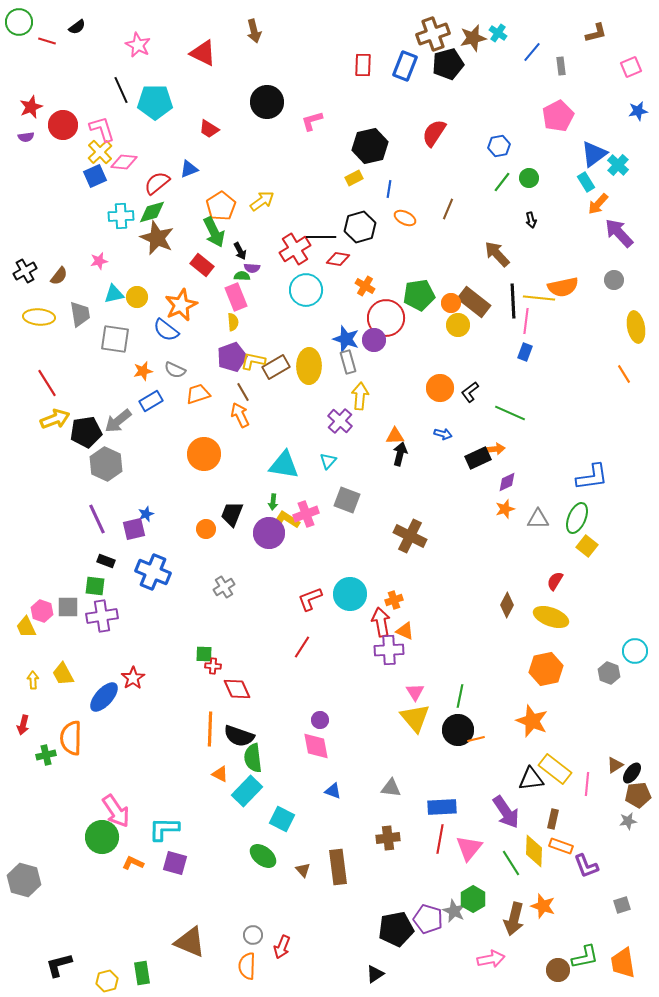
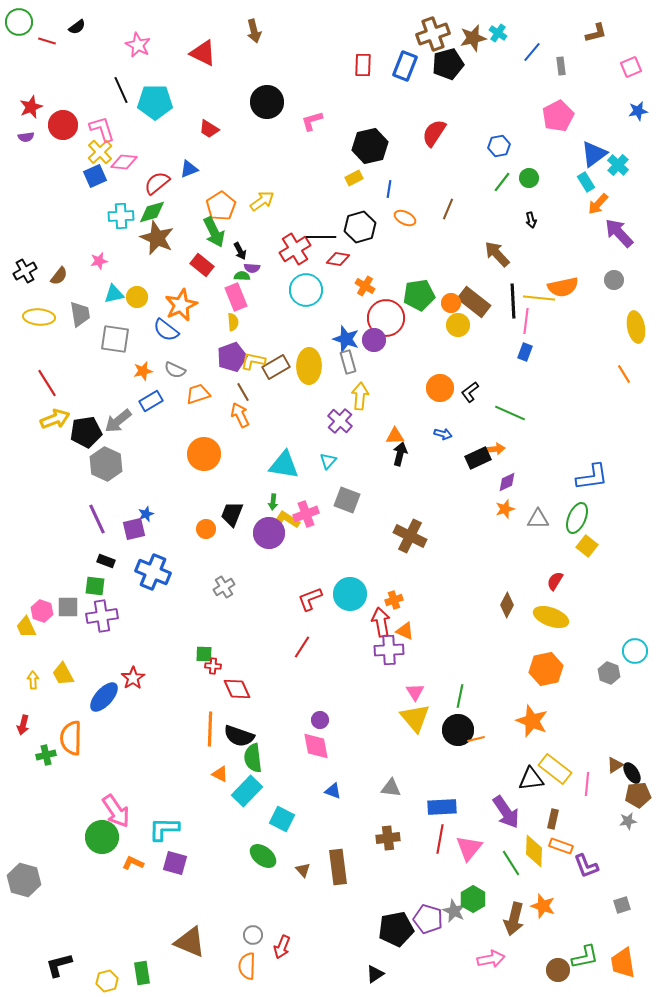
black ellipse at (632, 773): rotated 70 degrees counterclockwise
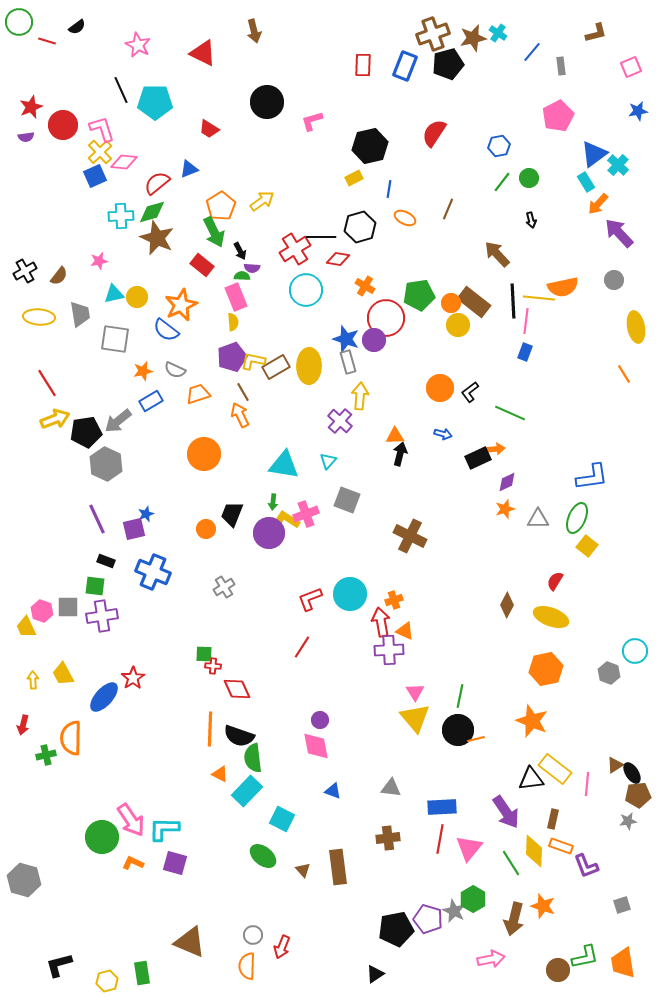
pink arrow at (116, 811): moved 15 px right, 9 px down
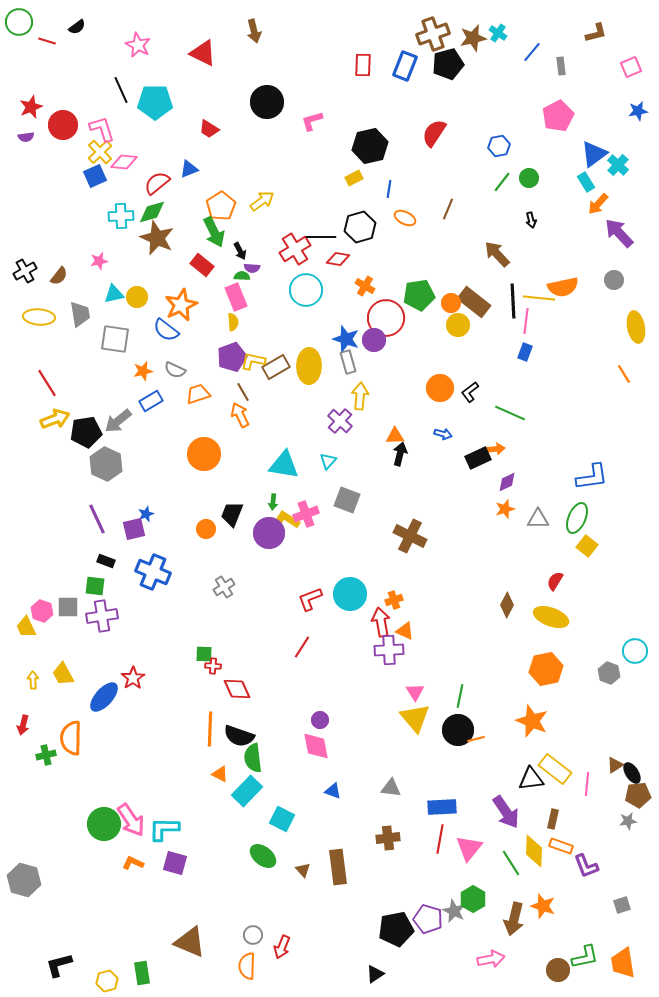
green circle at (102, 837): moved 2 px right, 13 px up
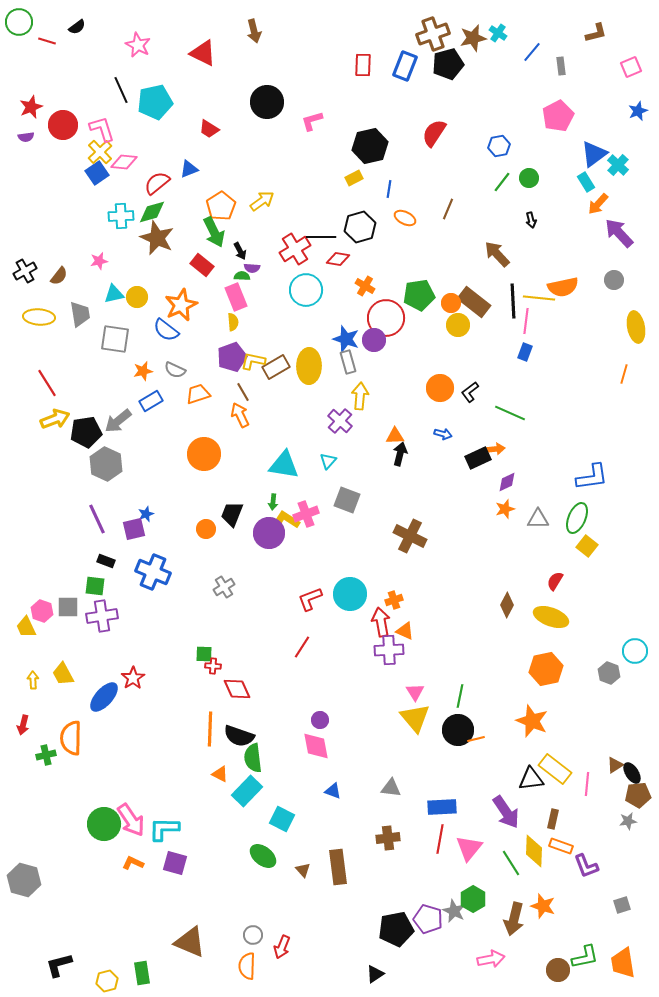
cyan pentagon at (155, 102): rotated 12 degrees counterclockwise
blue star at (638, 111): rotated 12 degrees counterclockwise
blue square at (95, 176): moved 2 px right, 3 px up; rotated 10 degrees counterclockwise
orange line at (624, 374): rotated 48 degrees clockwise
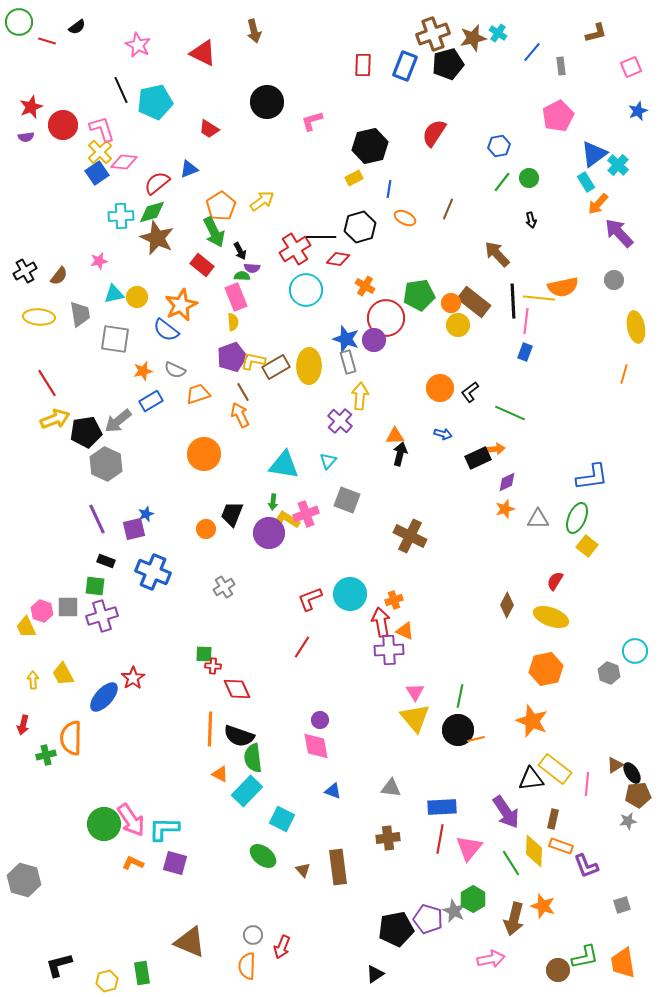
purple cross at (102, 616): rotated 8 degrees counterclockwise
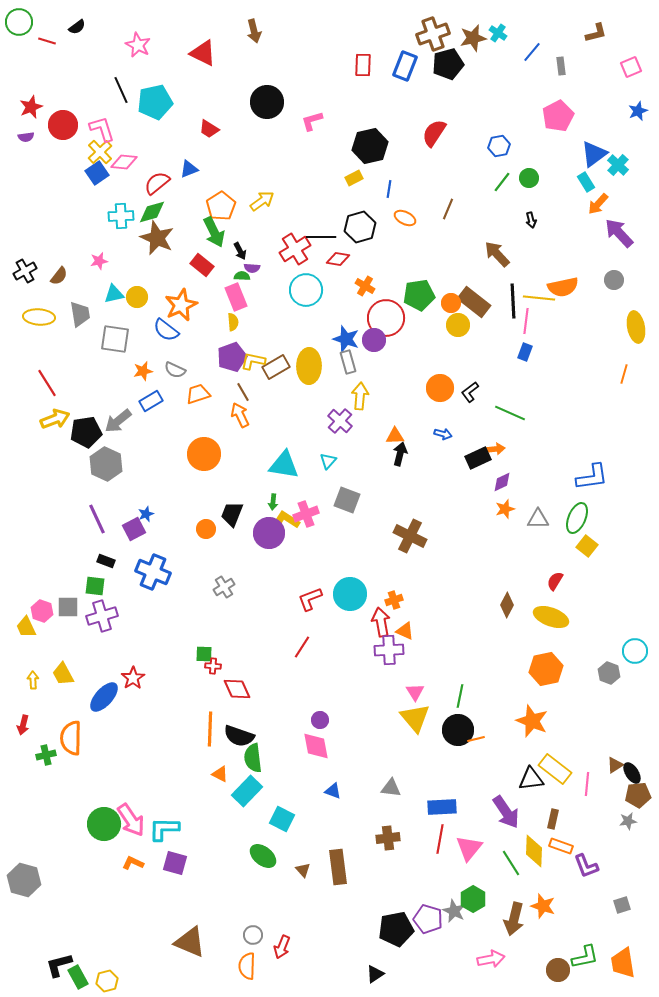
purple diamond at (507, 482): moved 5 px left
purple square at (134, 529): rotated 15 degrees counterclockwise
green rectangle at (142, 973): moved 64 px left, 4 px down; rotated 20 degrees counterclockwise
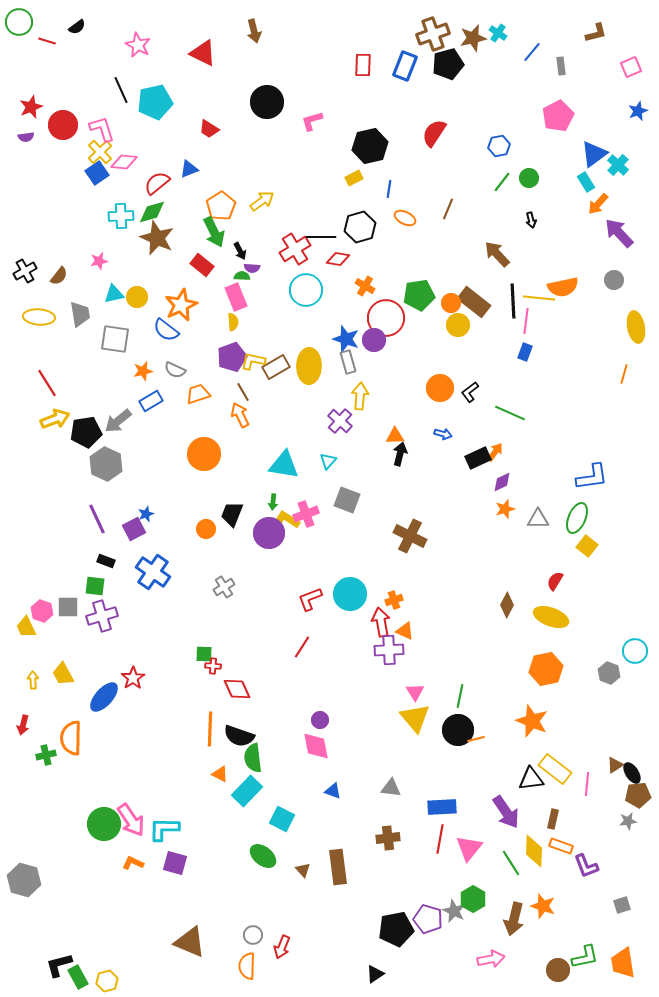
orange arrow at (495, 449): moved 3 px down; rotated 48 degrees counterclockwise
blue cross at (153, 572): rotated 12 degrees clockwise
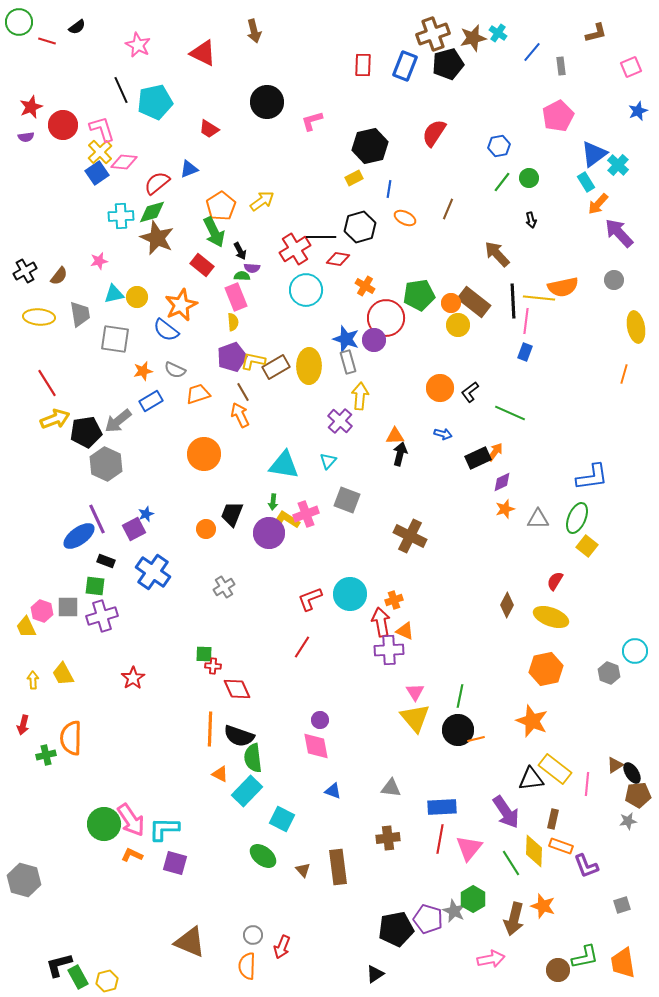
blue ellipse at (104, 697): moved 25 px left, 161 px up; rotated 12 degrees clockwise
orange L-shape at (133, 863): moved 1 px left, 8 px up
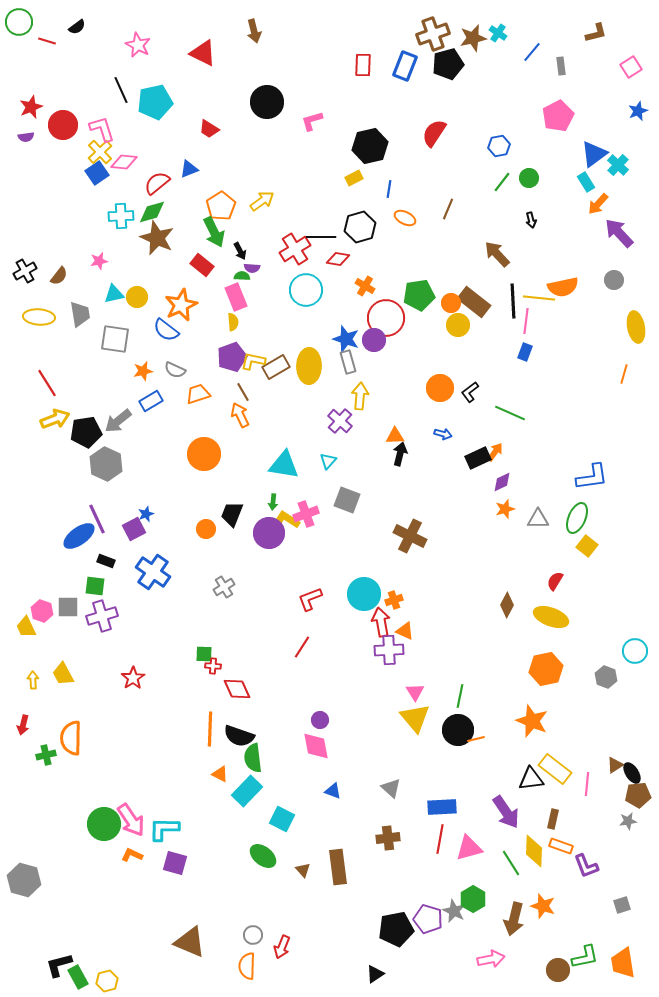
pink square at (631, 67): rotated 10 degrees counterclockwise
cyan circle at (350, 594): moved 14 px right
gray hexagon at (609, 673): moved 3 px left, 4 px down
gray triangle at (391, 788): rotated 35 degrees clockwise
pink triangle at (469, 848): rotated 36 degrees clockwise
